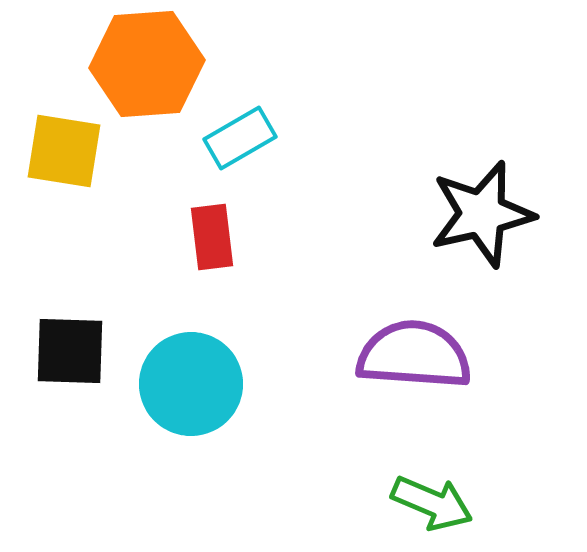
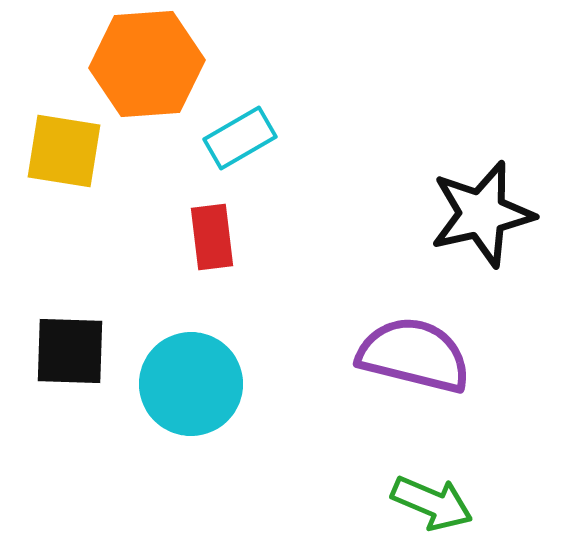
purple semicircle: rotated 10 degrees clockwise
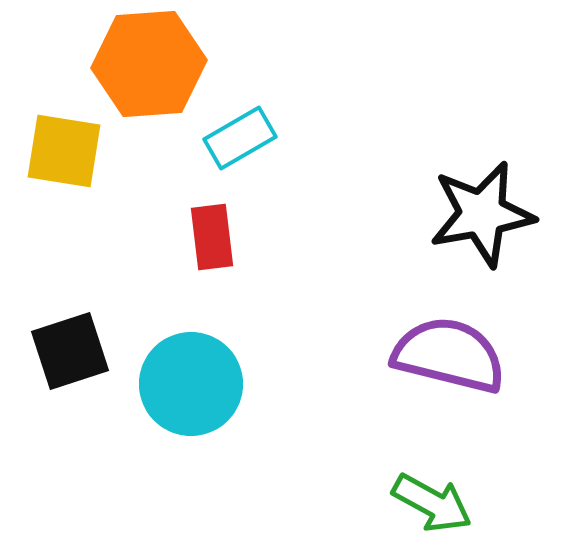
orange hexagon: moved 2 px right
black star: rotated 3 degrees clockwise
black square: rotated 20 degrees counterclockwise
purple semicircle: moved 35 px right
green arrow: rotated 6 degrees clockwise
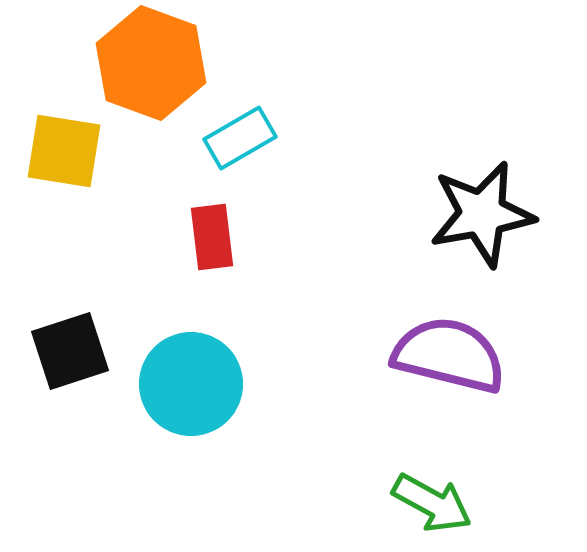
orange hexagon: moved 2 px right, 1 px up; rotated 24 degrees clockwise
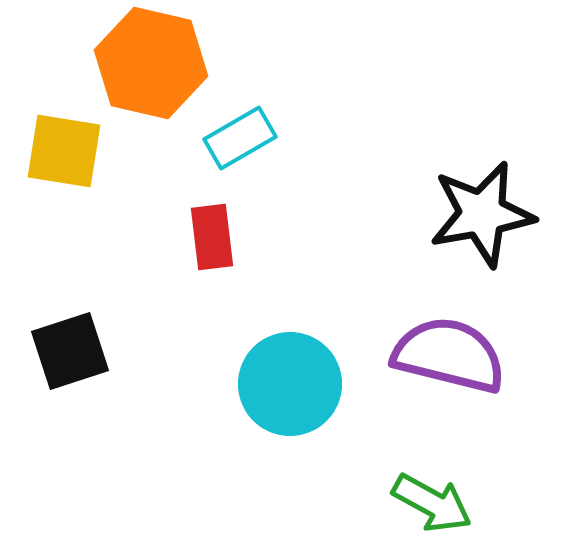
orange hexagon: rotated 7 degrees counterclockwise
cyan circle: moved 99 px right
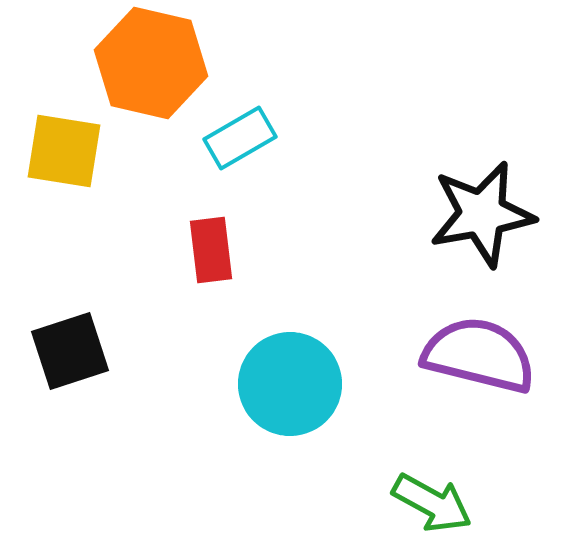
red rectangle: moved 1 px left, 13 px down
purple semicircle: moved 30 px right
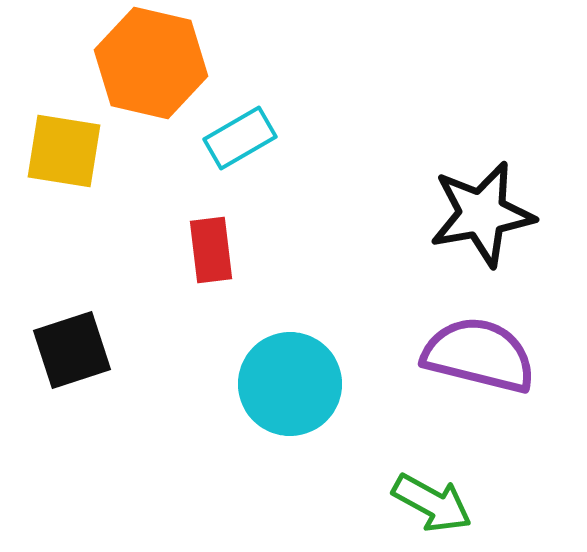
black square: moved 2 px right, 1 px up
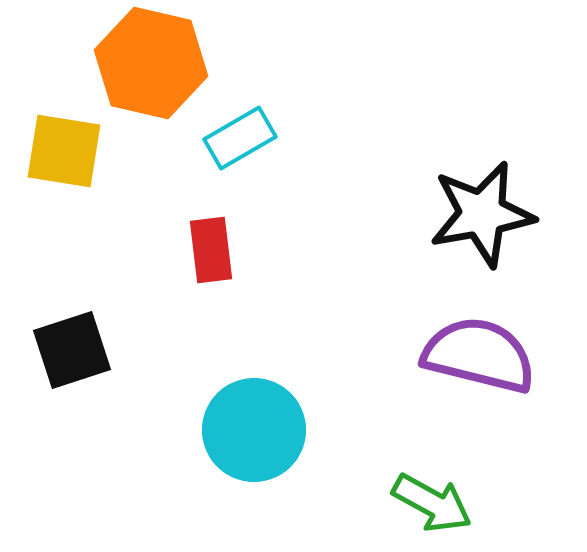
cyan circle: moved 36 px left, 46 px down
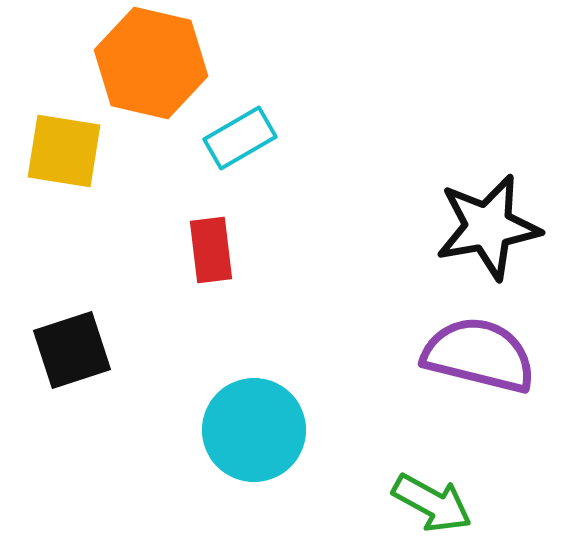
black star: moved 6 px right, 13 px down
